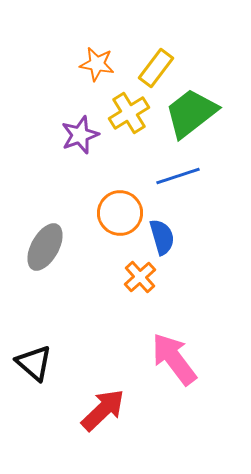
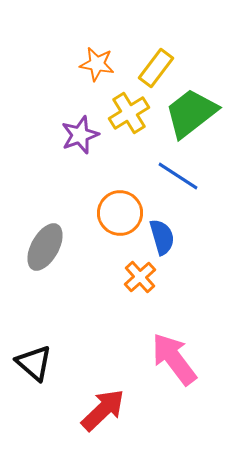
blue line: rotated 51 degrees clockwise
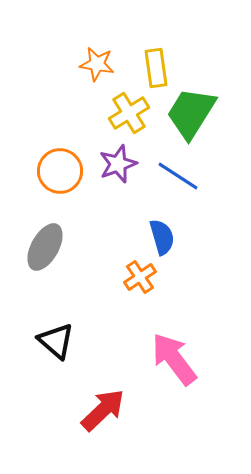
yellow rectangle: rotated 45 degrees counterclockwise
green trapezoid: rotated 20 degrees counterclockwise
purple star: moved 38 px right, 29 px down
orange circle: moved 60 px left, 42 px up
orange cross: rotated 8 degrees clockwise
black triangle: moved 22 px right, 22 px up
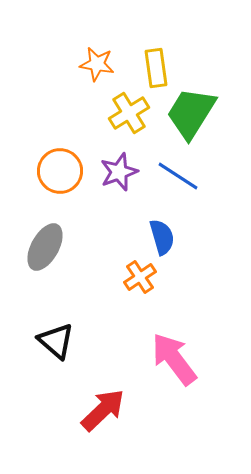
purple star: moved 1 px right, 8 px down
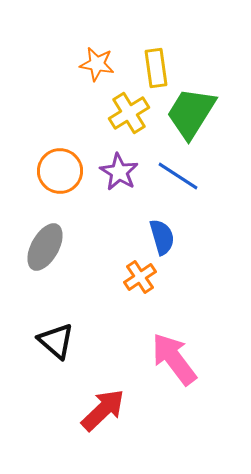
purple star: rotated 21 degrees counterclockwise
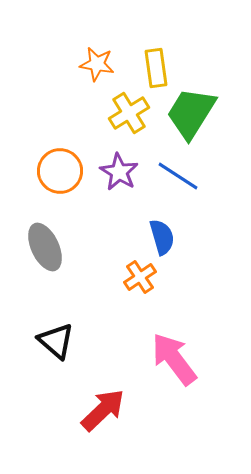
gray ellipse: rotated 54 degrees counterclockwise
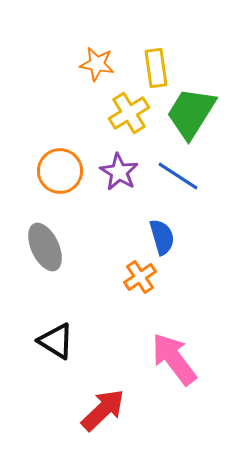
black triangle: rotated 9 degrees counterclockwise
